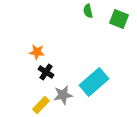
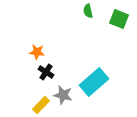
gray star: rotated 24 degrees clockwise
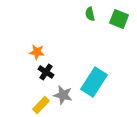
green semicircle: moved 2 px right, 3 px down
cyan rectangle: rotated 16 degrees counterclockwise
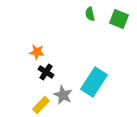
gray star: rotated 12 degrees clockwise
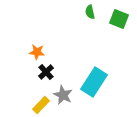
green semicircle: moved 2 px up
black cross: rotated 14 degrees clockwise
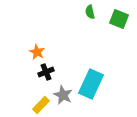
orange star: rotated 21 degrees clockwise
black cross: rotated 21 degrees clockwise
cyan rectangle: moved 3 px left, 2 px down; rotated 8 degrees counterclockwise
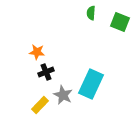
green semicircle: moved 1 px right, 1 px down; rotated 16 degrees clockwise
green square: moved 1 px right, 3 px down
orange star: rotated 21 degrees counterclockwise
yellow rectangle: moved 1 px left
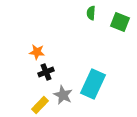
cyan rectangle: moved 2 px right
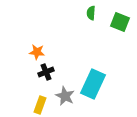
gray star: moved 2 px right, 1 px down
yellow rectangle: rotated 24 degrees counterclockwise
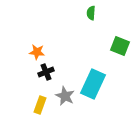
green square: moved 24 px down
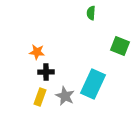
black cross: rotated 21 degrees clockwise
yellow rectangle: moved 8 px up
